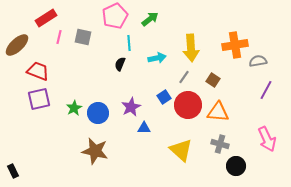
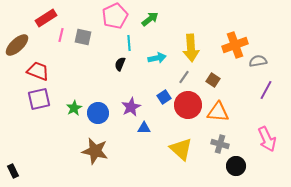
pink line: moved 2 px right, 2 px up
orange cross: rotated 10 degrees counterclockwise
yellow triangle: moved 1 px up
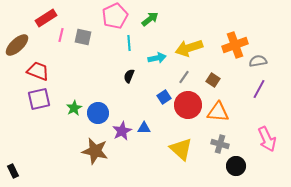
yellow arrow: moved 2 px left; rotated 76 degrees clockwise
black semicircle: moved 9 px right, 12 px down
purple line: moved 7 px left, 1 px up
purple star: moved 9 px left, 24 px down
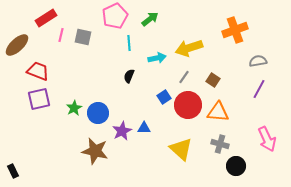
orange cross: moved 15 px up
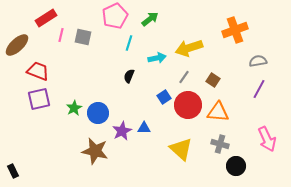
cyan line: rotated 21 degrees clockwise
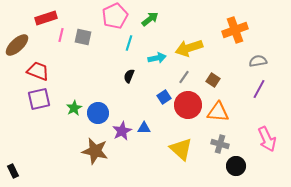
red rectangle: rotated 15 degrees clockwise
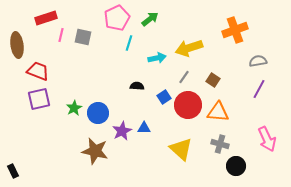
pink pentagon: moved 2 px right, 2 px down
brown ellipse: rotated 55 degrees counterclockwise
black semicircle: moved 8 px right, 10 px down; rotated 72 degrees clockwise
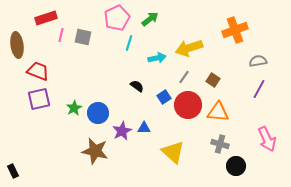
black semicircle: rotated 32 degrees clockwise
yellow triangle: moved 8 px left, 3 px down
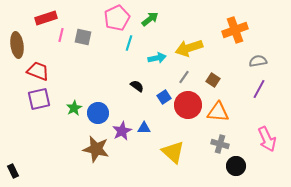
brown star: moved 1 px right, 2 px up
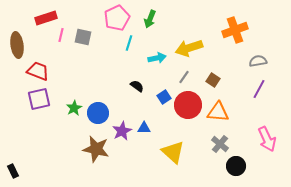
green arrow: rotated 150 degrees clockwise
gray cross: rotated 24 degrees clockwise
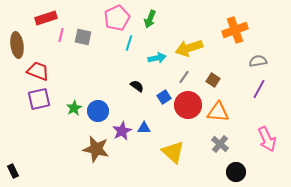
blue circle: moved 2 px up
black circle: moved 6 px down
